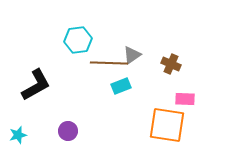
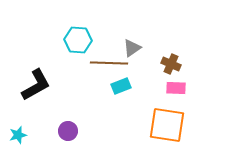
cyan hexagon: rotated 12 degrees clockwise
gray triangle: moved 7 px up
pink rectangle: moved 9 px left, 11 px up
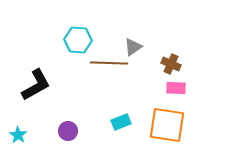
gray triangle: moved 1 px right, 1 px up
cyan rectangle: moved 36 px down
cyan star: rotated 24 degrees counterclockwise
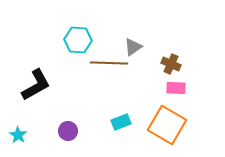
orange square: rotated 21 degrees clockwise
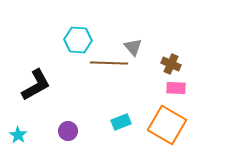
gray triangle: rotated 36 degrees counterclockwise
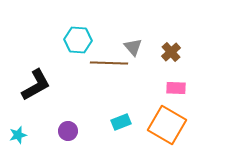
brown cross: moved 12 px up; rotated 24 degrees clockwise
cyan star: rotated 24 degrees clockwise
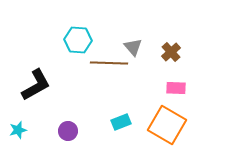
cyan star: moved 5 px up
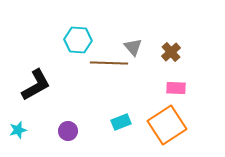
orange square: rotated 27 degrees clockwise
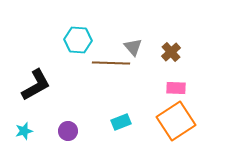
brown line: moved 2 px right
orange square: moved 9 px right, 4 px up
cyan star: moved 6 px right, 1 px down
